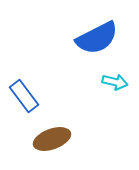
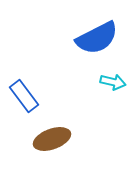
cyan arrow: moved 2 px left
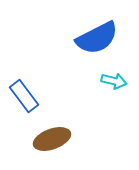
cyan arrow: moved 1 px right, 1 px up
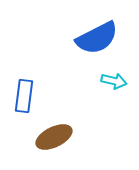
blue rectangle: rotated 44 degrees clockwise
brown ellipse: moved 2 px right, 2 px up; rotated 6 degrees counterclockwise
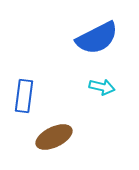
cyan arrow: moved 12 px left, 6 px down
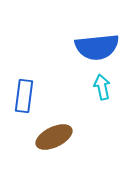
blue semicircle: moved 9 px down; rotated 21 degrees clockwise
cyan arrow: rotated 115 degrees counterclockwise
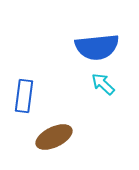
cyan arrow: moved 1 px right, 3 px up; rotated 35 degrees counterclockwise
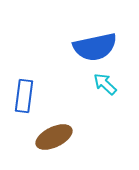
blue semicircle: moved 2 px left; rotated 6 degrees counterclockwise
cyan arrow: moved 2 px right
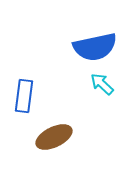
cyan arrow: moved 3 px left
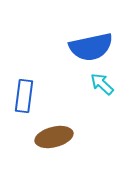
blue semicircle: moved 4 px left
brown ellipse: rotated 12 degrees clockwise
